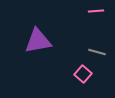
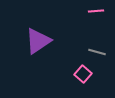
purple triangle: rotated 24 degrees counterclockwise
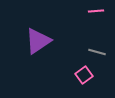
pink square: moved 1 px right, 1 px down; rotated 12 degrees clockwise
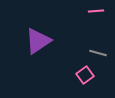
gray line: moved 1 px right, 1 px down
pink square: moved 1 px right
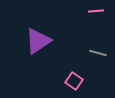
pink square: moved 11 px left, 6 px down; rotated 18 degrees counterclockwise
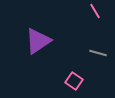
pink line: moved 1 px left; rotated 63 degrees clockwise
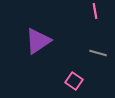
pink line: rotated 21 degrees clockwise
